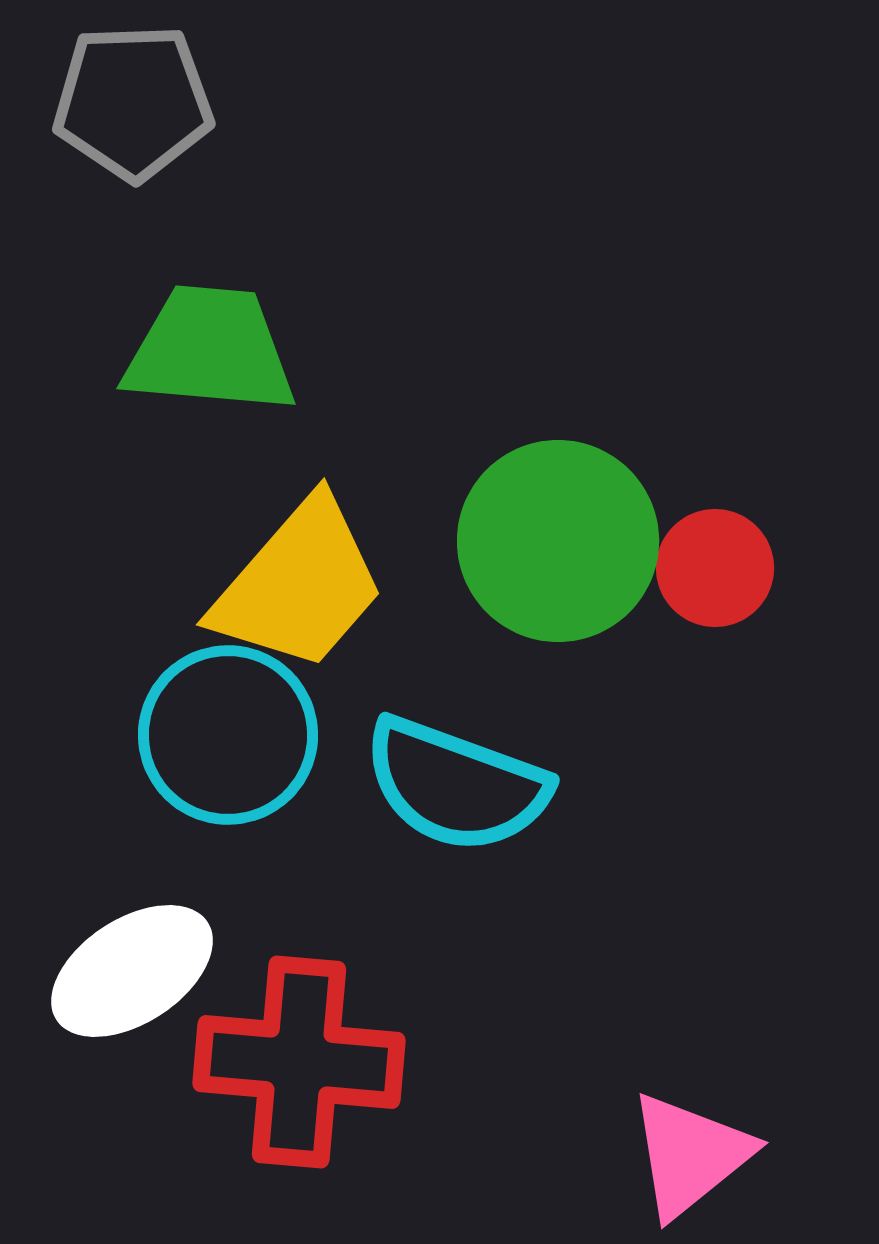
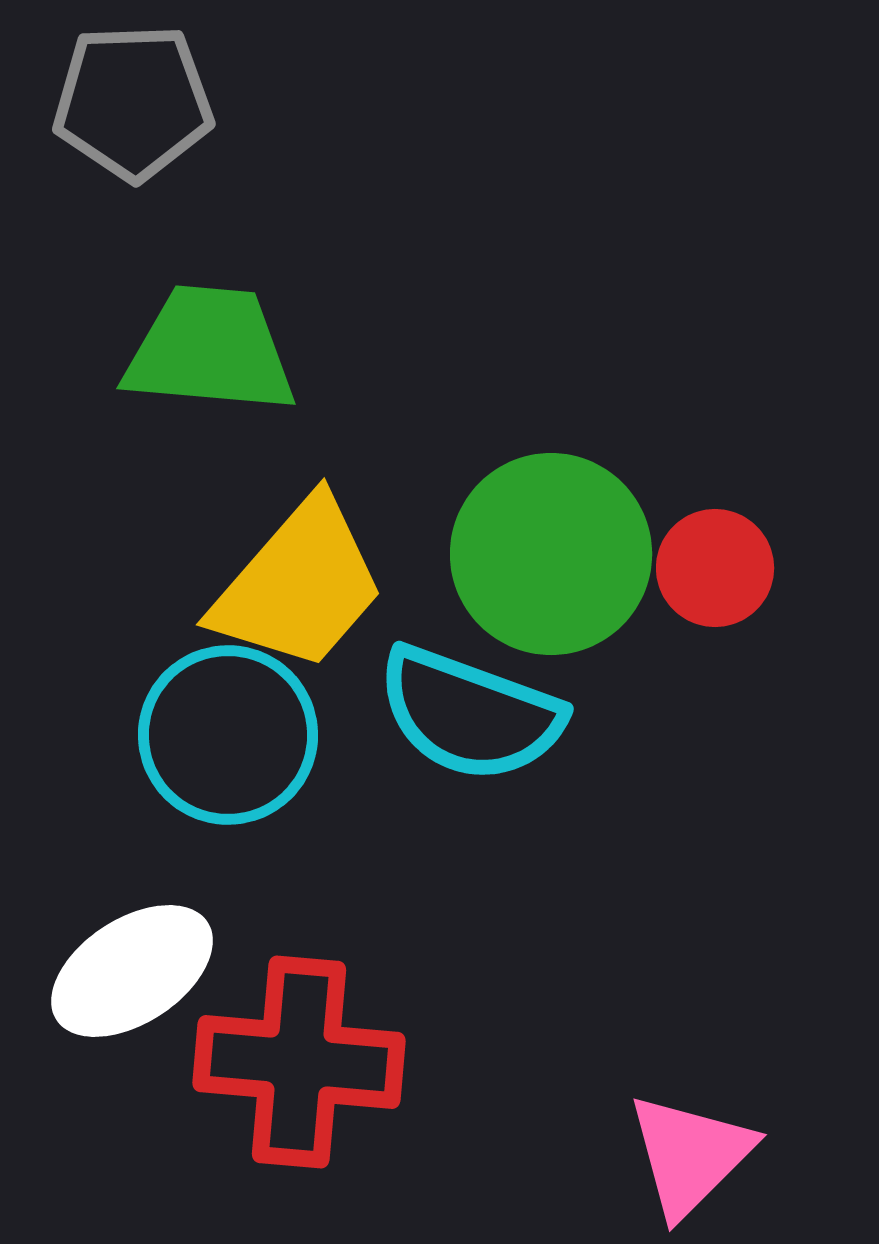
green circle: moved 7 px left, 13 px down
cyan semicircle: moved 14 px right, 71 px up
pink triangle: rotated 6 degrees counterclockwise
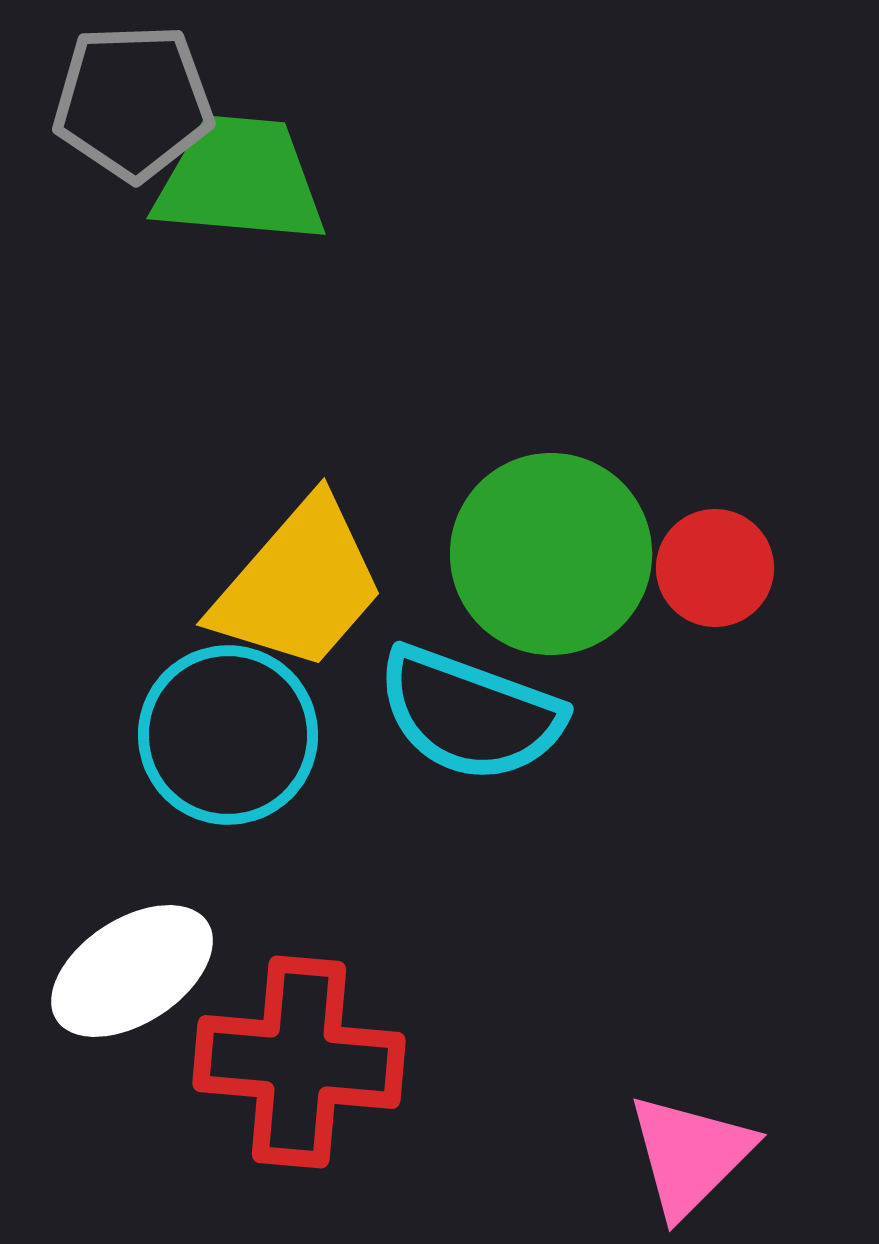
green trapezoid: moved 30 px right, 170 px up
